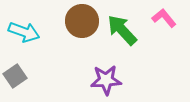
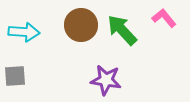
brown circle: moved 1 px left, 4 px down
cyan arrow: rotated 16 degrees counterclockwise
gray square: rotated 30 degrees clockwise
purple star: rotated 12 degrees clockwise
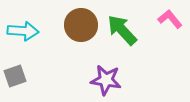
pink L-shape: moved 6 px right, 1 px down
cyan arrow: moved 1 px left, 1 px up
gray square: rotated 15 degrees counterclockwise
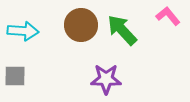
pink L-shape: moved 2 px left, 3 px up
gray square: rotated 20 degrees clockwise
purple star: moved 1 px up; rotated 8 degrees counterclockwise
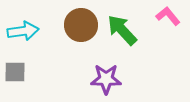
cyan arrow: rotated 12 degrees counterclockwise
gray square: moved 4 px up
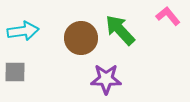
brown circle: moved 13 px down
green arrow: moved 2 px left
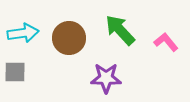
pink L-shape: moved 2 px left, 26 px down
cyan arrow: moved 2 px down
brown circle: moved 12 px left
purple star: moved 1 px up
